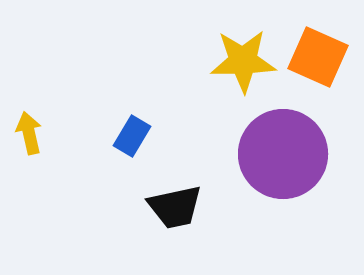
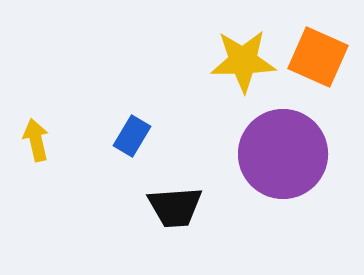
yellow arrow: moved 7 px right, 7 px down
black trapezoid: rotated 8 degrees clockwise
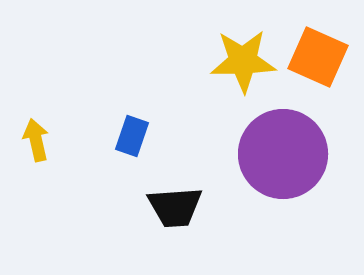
blue rectangle: rotated 12 degrees counterclockwise
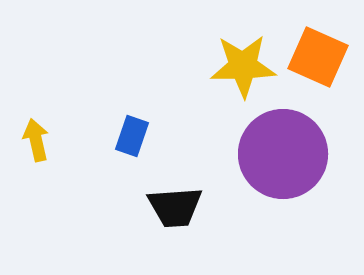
yellow star: moved 5 px down
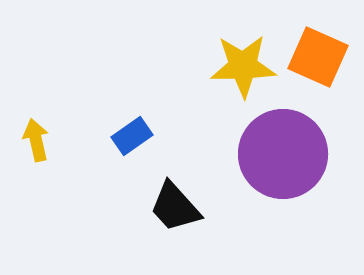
blue rectangle: rotated 36 degrees clockwise
black trapezoid: rotated 52 degrees clockwise
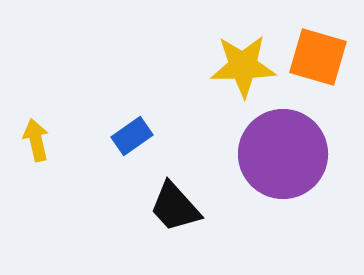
orange square: rotated 8 degrees counterclockwise
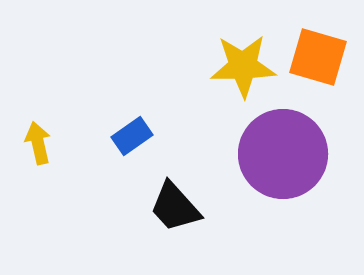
yellow arrow: moved 2 px right, 3 px down
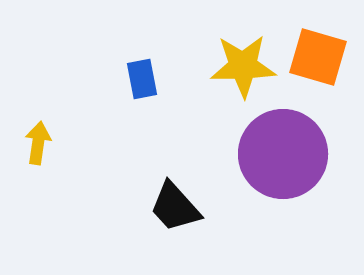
blue rectangle: moved 10 px right, 57 px up; rotated 66 degrees counterclockwise
yellow arrow: rotated 21 degrees clockwise
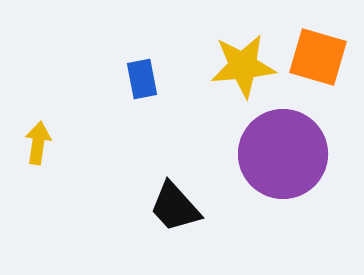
yellow star: rotated 4 degrees counterclockwise
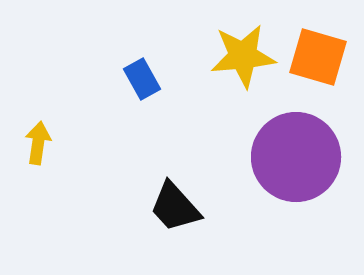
yellow star: moved 10 px up
blue rectangle: rotated 18 degrees counterclockwise
purple circle: moved 13 px right, 3 px down
